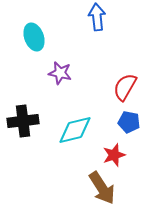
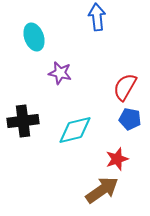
blue pentagon: moved 1 px right, 3 px up
red star: moved 3 px right, 4 px down
brown arrow: moved 2 px down; rotated 92 degrees counterclockwise
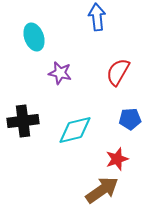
red semicircle: moved 7 px left, 15 px up
blue pentagon: rotated 15 degrees counterclockwise
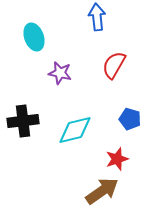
red semicircle: moved 4 px left, 7 px up
blue pentagon: rotated 20 degrees clockwise
brown arrow: moved 1 px down
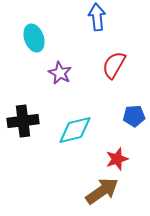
cyan ellipse: moved 1 px down
purple star: rotated 15 degrees clockwise
blue pentagon: moved 4 px right, 3 px up; rotated 20 degrees counterclockwise
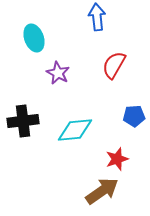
purple star: moved 2 px left
cyan diamond: rotated 9 degrees clockwise
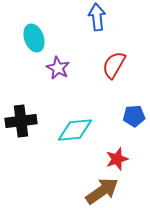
purple star: moved 5 px up
black cross: moved 2 px left
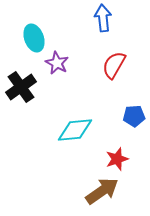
blue arrow: moved 6 px right, 1 px down
purple star: moved 1 px left, 5 px up
black cross: moved 34 px up; rotated 28 degrees counterclockwise
